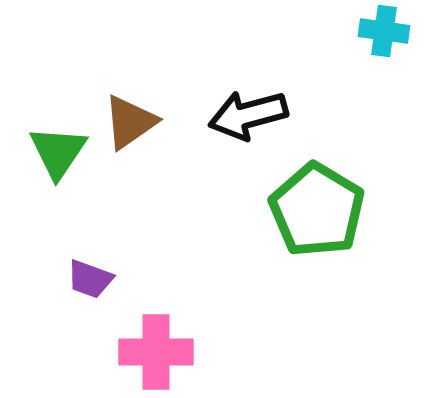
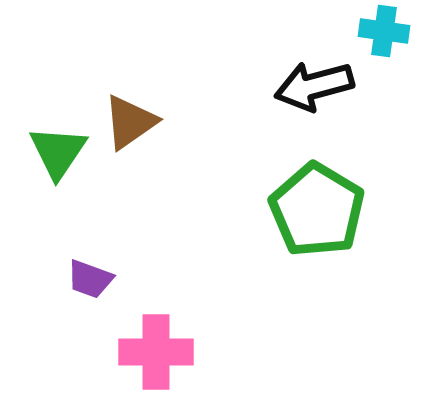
black arrow: moved 66 px right, 29 px up
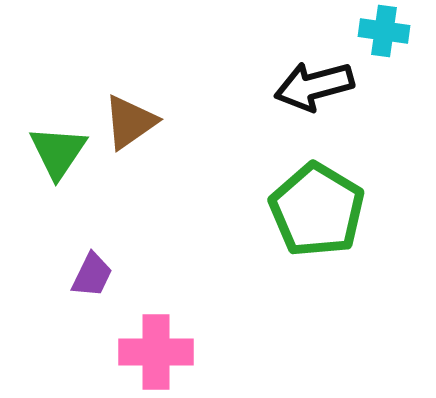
purple trapezoid: moved 2 px right, 4 px up; rotated 84 degrees counterclockwise
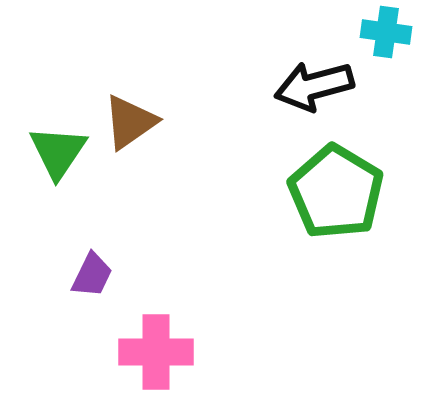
cyan cross: moved 2 px right, 1 px down
green pentagon: moved 19 px right, 18 px up
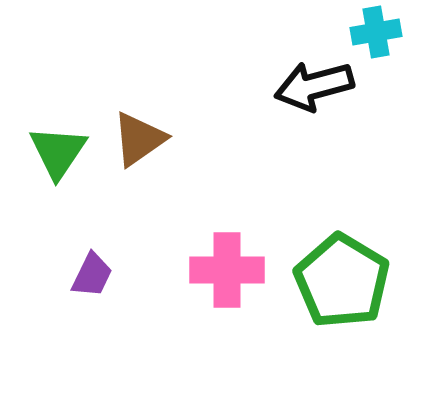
cyan cross: moved 10 px left; rotated 18 degrees counterclockwise
brown triangle: moved 9 px right, 17 px down
green pentagon: moved 6 px right, 89 px down
pink cross: moved 71 px right, 82 px up
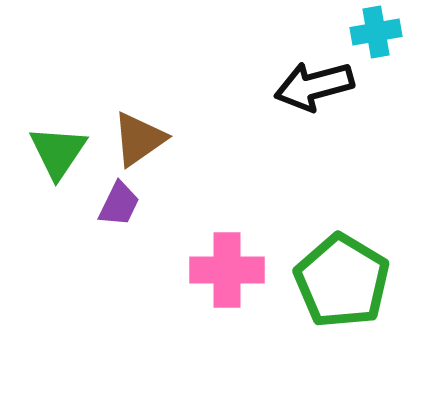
purple trapezoid: moved 27 px right, 71 px up
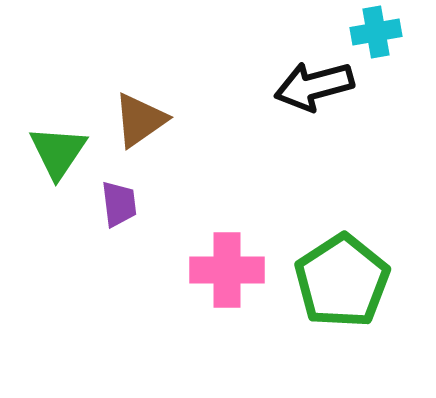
brown triangle: moved 1 px right, 19 px up
purple trapezoid: rotated 33 degrees counterclockwise
green pentagon: rotated 8 degrees clockwise
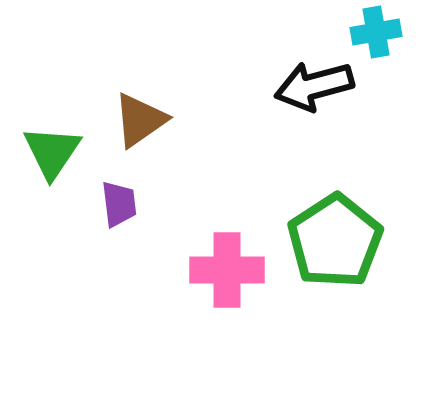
green triangle: moved 6 px left
green pentagon: moved 7 px left, 40 px up
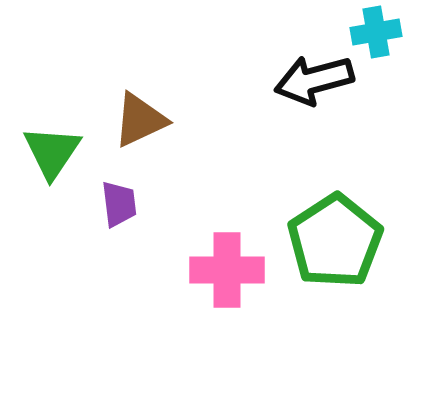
black arrow: moved 6 px up
brown triangle: rotated 10 degrees clockwise
